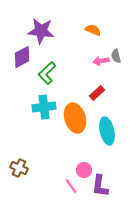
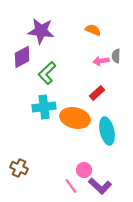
gray semicircle: rotated 16 degrees clockwise
orange ellipse: rotated 60 degrees counterclockwise
purple L-shape: rotated 55 degrees counterclockwise
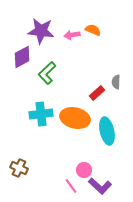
gray semicircle: moved 26 px down
pink arrow: moved 29 px left, 26 px up
cyan cross: moved 3 px left, 7 px down
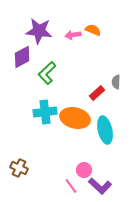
purple star: moved 2 px left
pink arrow: moved 1 px right
cyan cross: moved 4 px right, 2 px up
cyan ellipse: moved 2 px left, 1 px up
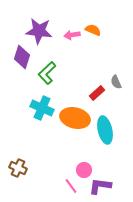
pink arrow: moved 1 px left
purple diamond: rotated 45 degrees counterclockwise
gray semicircle: rotated 24 degrees counterclockwise
cyan cross: moved 3 px left, 4 px up; rotated 30 degrees clockwise
brown cross: moved 1 px left
purple L-shape: rotated 145 degrees clockwise
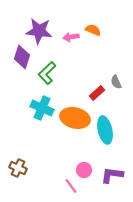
pink arrow: moved 1 px left, 2 px down
purple L-shape: moved 12 px right, 11 px up
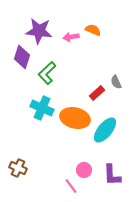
cyan ellipse: rotated 52 degrees clockwise
purple L-shape: rotated 100 degrees counterclockwise
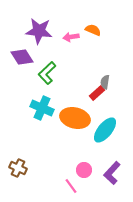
purple diamond: rotated 50 degrees counterclockwise
gray semicircle: moved 11 px left; rotated 32 degrees clockwise
purple L-shape: moved 2 px up; rotated 45 degrees clockwise
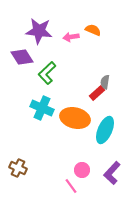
cyan ellipse: rotated 16 degrees counterclockwise
pink circle: moved 2 px left
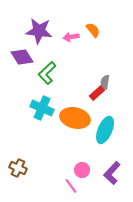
orange semicircle: rotated 28 degrees clockwise
